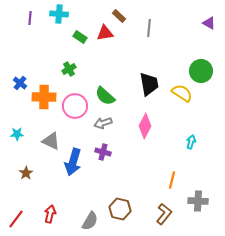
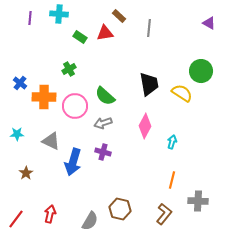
cyan arrow: moved 19 px left
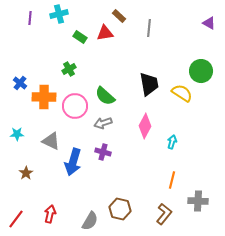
cyan cross: rotated 18 degrees counterclockwise
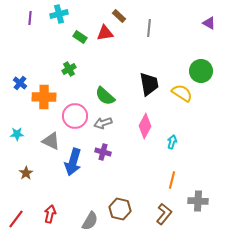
pink circle: moved 10 px down
